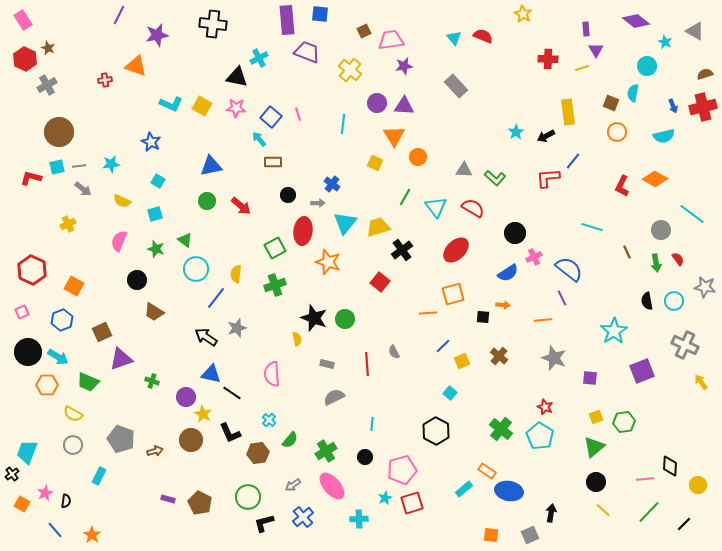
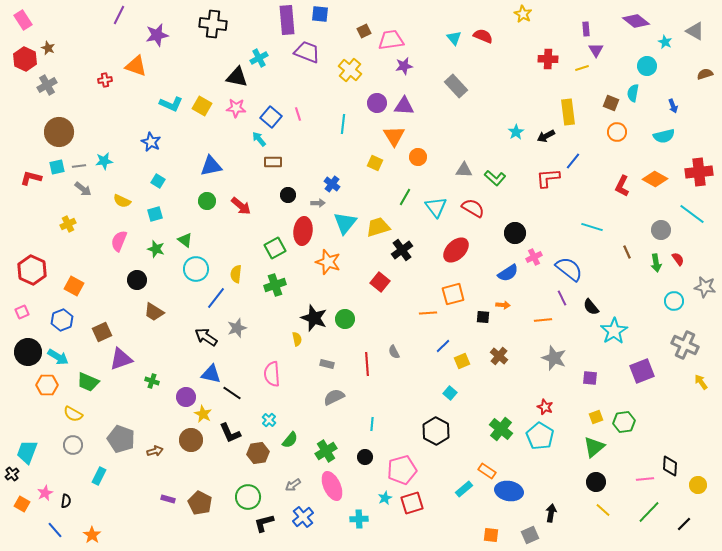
red cross at (703, 107): moved 4 px left, 65 px down; rotated 8 degrees clockwise
cyan star at (111, 164): moved 7 px left, 3 px up
black semicircle at (647, 301): moved 56 px left, 6 px down; rotated 30 degrees counterclockwise
pink ellipse at (332, 486): rotated 16 degrees clockwise
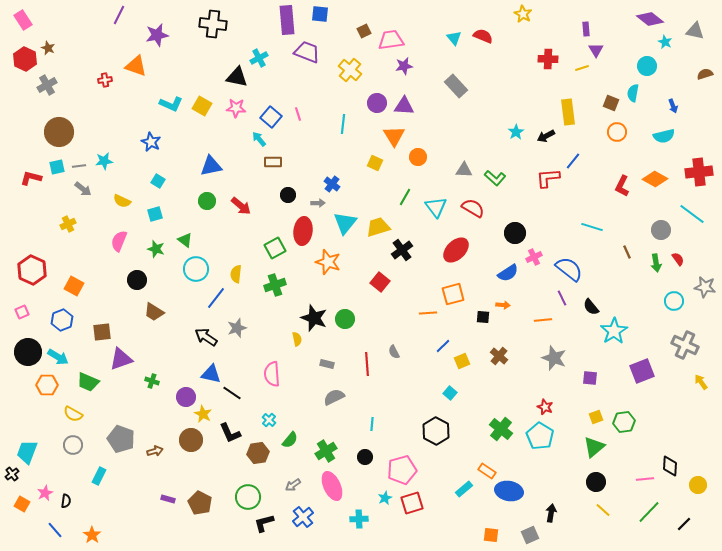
purple diamond at (636, 21): moved 14 px right, 2 px up
gray triangle at (695, 31): rotated 18 degrees counterclockwise
brown square at (102, 332): rotated 18 degrees clockwise
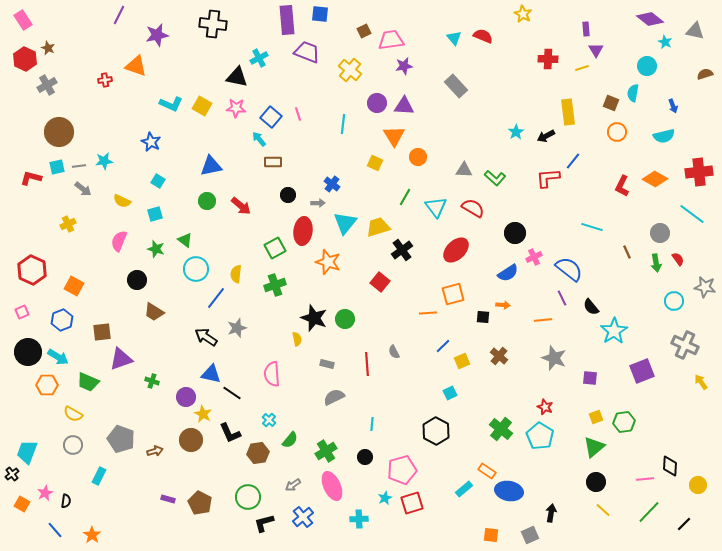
gray circle at (661, 230): moved 1 px left, 3 px down
cyan square at (450, 393): rotated 24 degrees clockwise
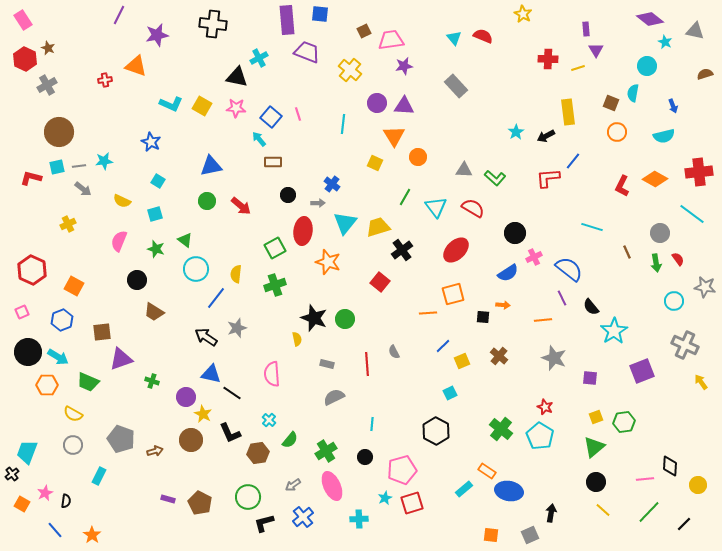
yellow line at (582, 68): moved 4 px left
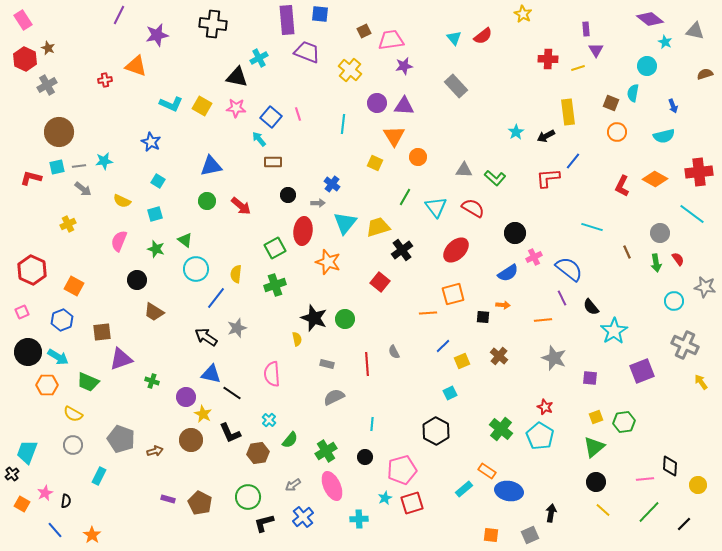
red semicircle at (483, 36): rotated 120 degrees clockwise
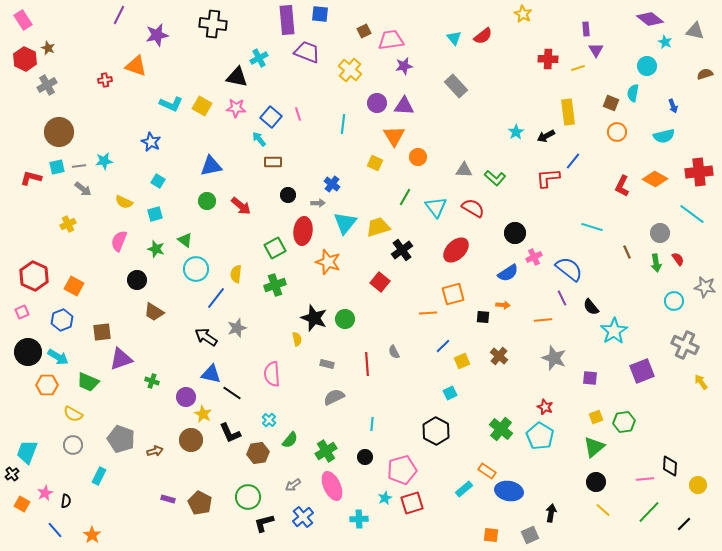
yellow semicircle at (122, 201): moved 2 px right, 1 px down
red hexagon at (32, 270): moved 2 px right, 6 px down
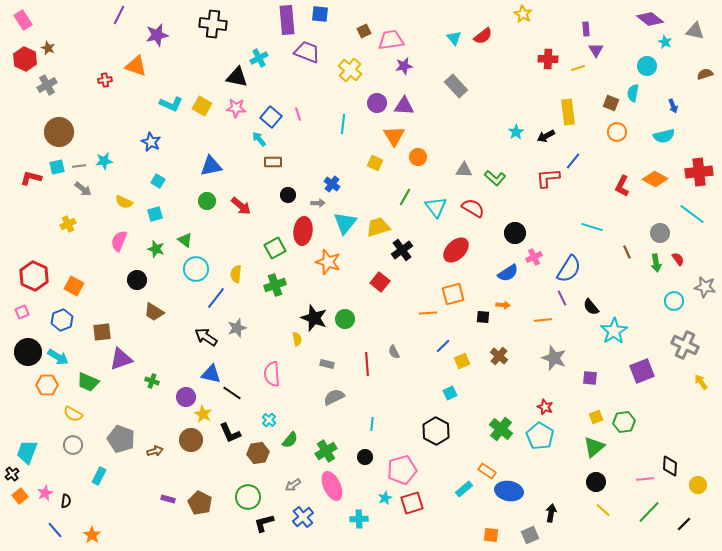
blue semicircle at (569, 269): rotated 84 degrees clockwise
orange square at (22, 504): moved 2 px left, 8 px up; rotated 21 degrees clockwise
